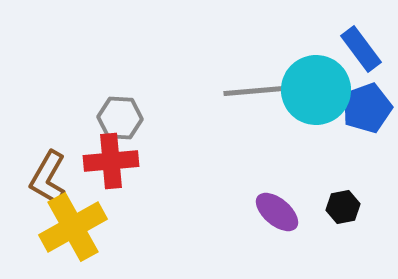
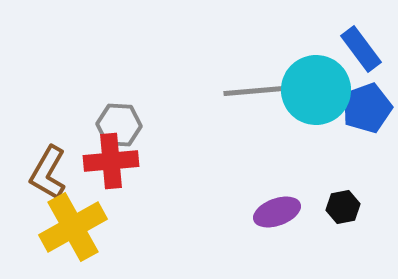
gray hexagon: moved 1 px left, 7 px down
brown L-shape: moved 5 px up
purple ellipse: rotated 60 degrees counterclockwise
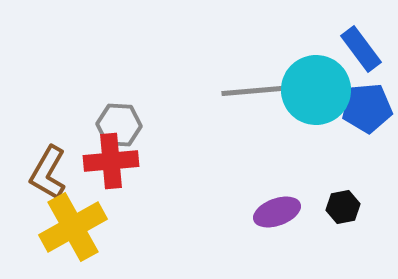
gray line: moved 2 px left
blue pentagon: rotated 15 degrees clockwise
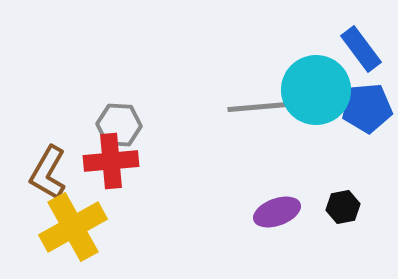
gray line: moved 6 px right, 16 px down
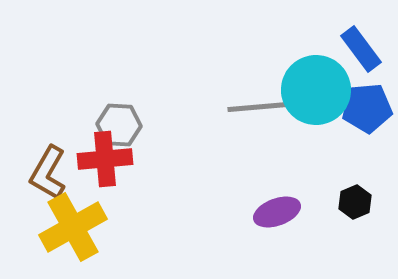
red cross: moved 6 px left, 2 px up
black hexagon: moved 12 px right, 5 px up; rotated 12 degrees counterclockwise
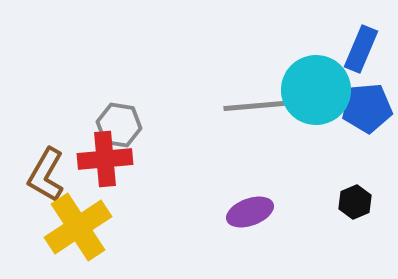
blue rectangle: rotated 60 degrees clockwise
gray line: moved 4 px left, 1 px up
gray hexagon: rotated 6 degrees clockwise
brown L-shape: moved 2 px left, 2 px down
purple ellipse: moved 27 px left
yellow cross: moved 5 px right; rotated 4 degrees counterclockwise
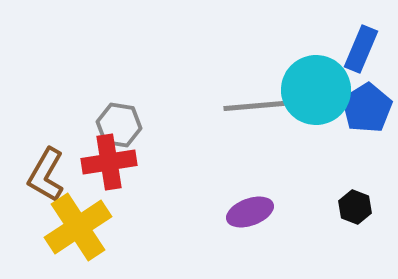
blue pentagon: rotated 27 degrees counterclockwise
red cross: moved 4 px right, 3 px down; rotated 4 degrees counterclockwise
black hexagon: moved 5 px down; rotated 16 degrees counterclockwise
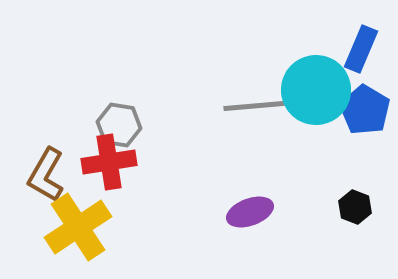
blue pentagon: moved 2 px left, 2 px down; rotated 9 degrees counterclockwise
